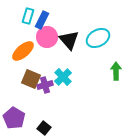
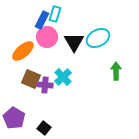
cyan rectangle: moved 27 px right, 2 px up
black triangle: moved 5 px right, 2 px down; rotated 10 degrees clockwise
purple cross: rotated 21 degrees clockwise
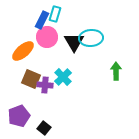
cyan ellipse: moved 7 px left; rotated 25 degrees clockwise
purple pentagon: moved 5 px right, 2 px up; rotated 20 degrees clockwise
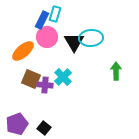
purple pentagon: moved 2 px left, 8 px down
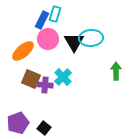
pink circle: moved 1 px right, 2 px down
purple pentagon: moved 1 px right, 1 px up
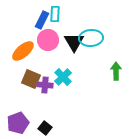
cyan rectangle: rotated 14 degrees counterclockwise
pink circle: moved 1 px down
black square: moved 1 px right
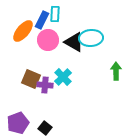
black triangle: rotated 30 degrees counterclockwise
orange ellipse: moved 20 px up; rotated 10 degrees counterclockwise
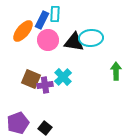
black triangle: rotated 20 degrees counterclockwise
purple cross: rotated 14 degrees counterclockwise
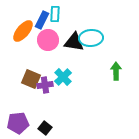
purple pentagon: rotated 15 degrees clockwise
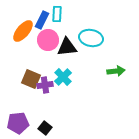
cyan rectangle: moved 2 px right
cyan ellipse: rotated 15 degrees clockwise
black triangle: moved 7 px left, 5 px down; rotated 15 degrees counterclockwise
green arrow: rotated 84 degrees clockwise
